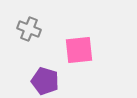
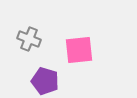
gray cross: moved 10 px down
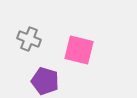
pink square: rotated 20 degrees clockwise
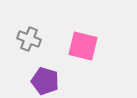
pink square: moved 4 px right, 4 px up
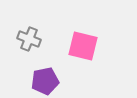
purple pentagon: rotated 28 degrees counterclockwise
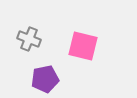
purple pentagon: moved 2 px up
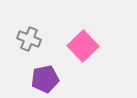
pink square: rotated 32 degrees clockwise
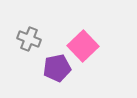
purple pentagon: moved 12 px right, 11 px up
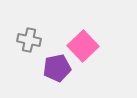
gray cross: moved 1 px down; rotated 10 degrees counterclockwise
